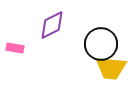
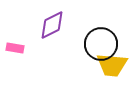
yellow trapezoid: moved 1 px right, 3 px up
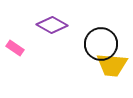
purple diamond: rotated 56 degrees clockwise
pink rectangle: rotated 24 degrees clockwise
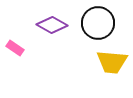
black circle: moved 3 px left, 21 px up
yellow trapezoid: moved 3 px up
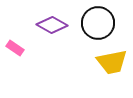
yellow trapezoid: rotated 16 degrees counterclockwise
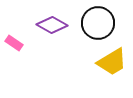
pink rectangle: moved 1 px left, 5 px up
yellow trapezoid: rotated 20 degrees counterclockwise
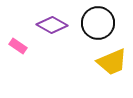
pink rectangle: moved 4 px right, 3 px down
yellow trapezoid: rotated 8 degrees clockwise
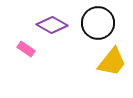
pink rectangle: moved 8 px right, 3 px down
yellow trapezoid: rotated 28 degrees counterclockwise
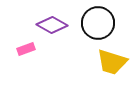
pink rectangle: rotated 54 degrees counterclockwise
yellow trapezoid: rotated 68 degrees clockwise
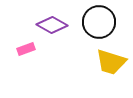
black circle: moved 1 px right, 1 px up
yellow trapezoid: moved 1 px left
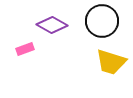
black circle: moved 3 px right, 1 px up
pink rectangle: moved 1 px left
